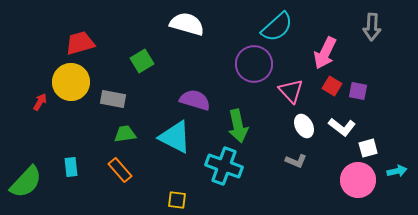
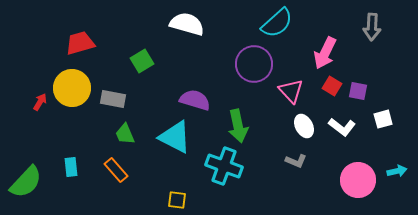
cyan semicircle: moved 4 px up
yellow circle: moved 1 px right, 6 px down
green trapezoid: rotated 105 degrees counterclockwise
white square: moved 15 px right, 29 px up
orange rectangle: moved 4 px left
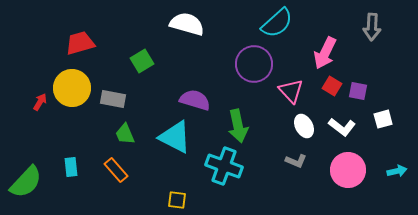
pink circle: moved 10 px left, 10 px up
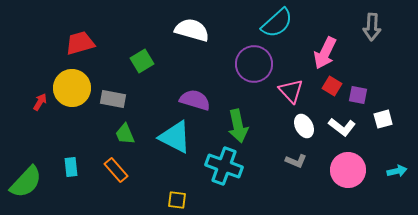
white semicircle: moved 5 px right, 6 px down
purple square: moved 4 px down
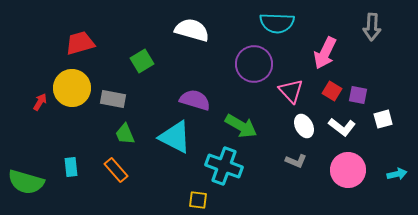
cyan semicircle: rotated 44 degrees clockwise
red square: moved 5 px down
green arrow: moved 3 px right; rotated 48 degrees counterclockwise
cyan arrow: moved 3 px down
green semicircle: rotated 63 degrees clockwise
yellow square: moved 21 px right
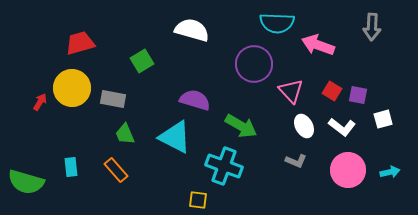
pink arrow: moved 7 px left, 8 px up; rotated 84 degrees clockwise
cyan arrow: moved 7 px left, 2 px up
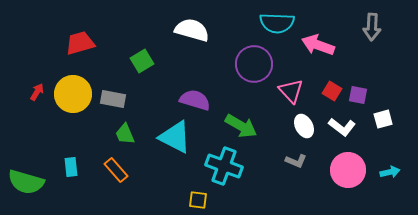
yellow circle: moved 1 px right, 6 px down
red arrow: moved 3 px left, 10 px up
